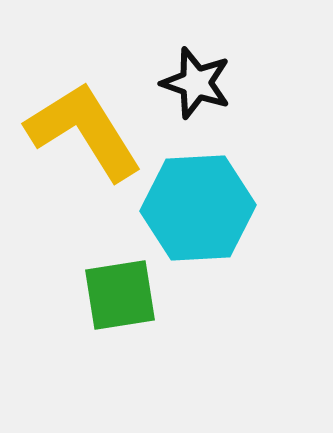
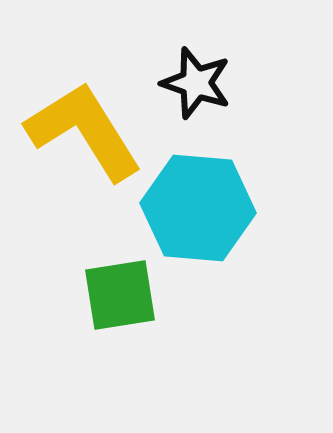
cyan hexagon: rotated 8 degrees clockwise
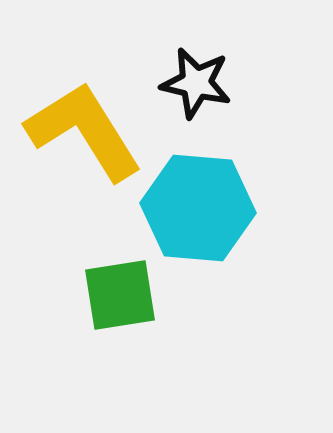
black star: rotated 6 degrees counterclockwise
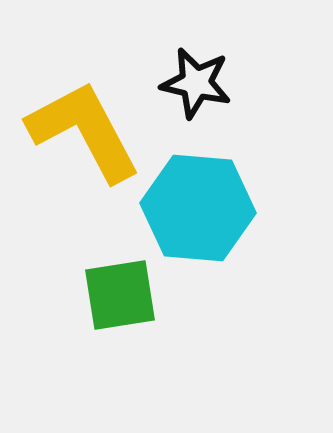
yellow L-shape: rotated 4 degrees clockwise
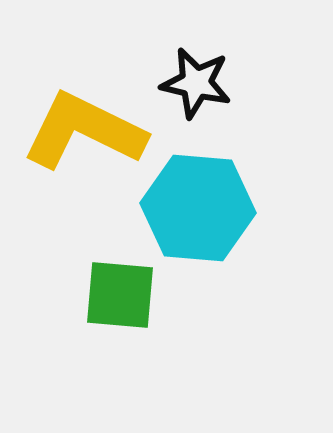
yellow L-shape: rotated 36 degrees counterclockwise
green square: rotated 14 degrees clockwise
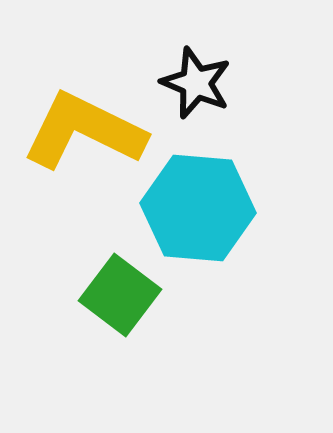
black star: rotated 10 degrees clockwise
green square: rotated 32 degrees clockwise
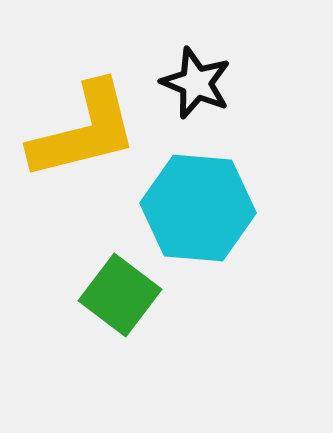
yellow L-shape: rotated 140 degrees clockwise
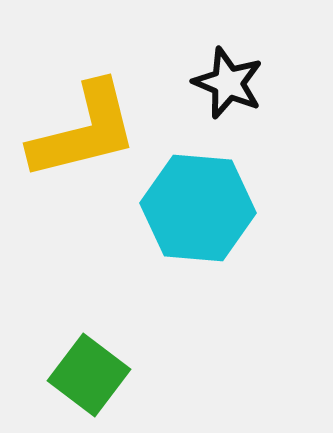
black star: moved 32 px right
green square: moved 31 px left, 80 px down
